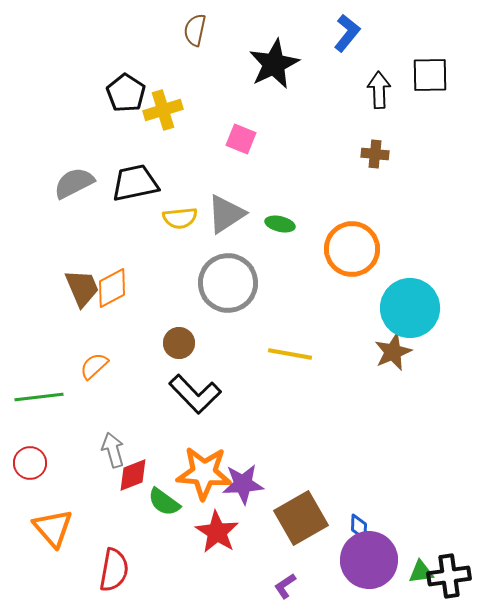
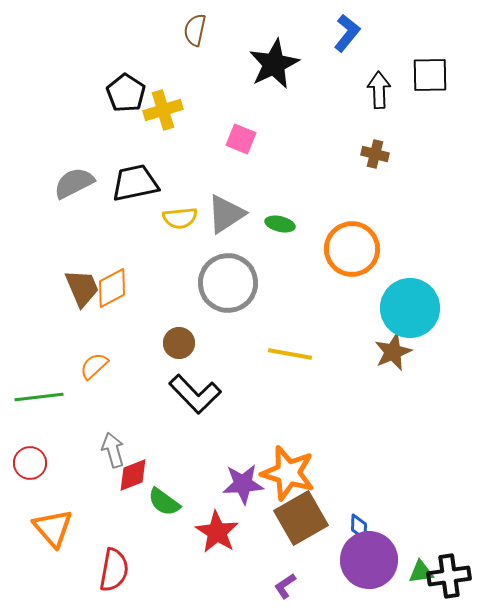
brown cross: rotated 8 degrees clockwise
orange star: moved 84 px right; rotated 12 degrees clockwise
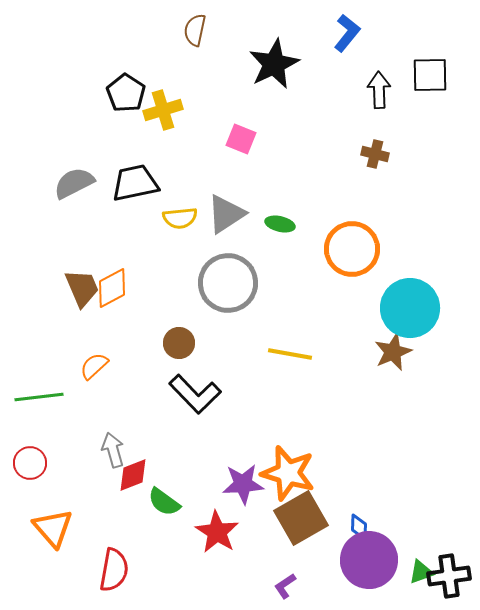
green triangle: rotated 12 degrees counterclockwise
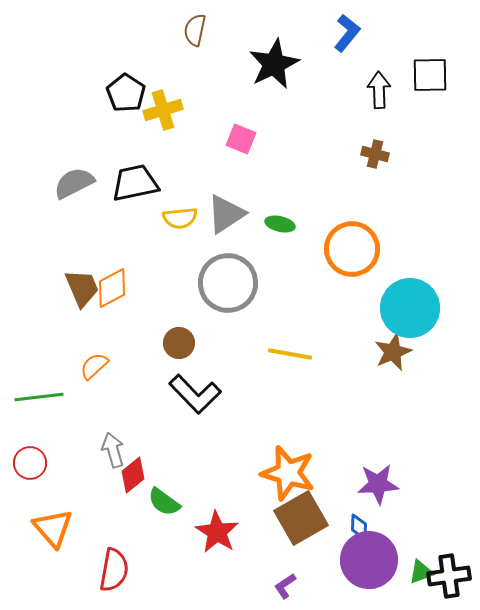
red diamond: rotated 18 degrees counterclockwise
purple star: moved 135 px right
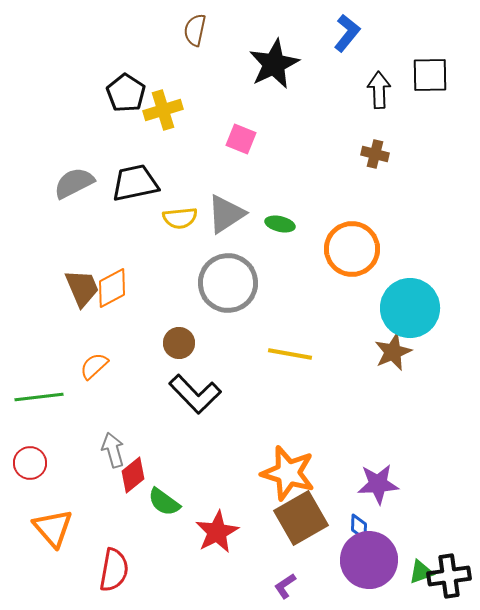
red star: rotated 12 degrees clockwise
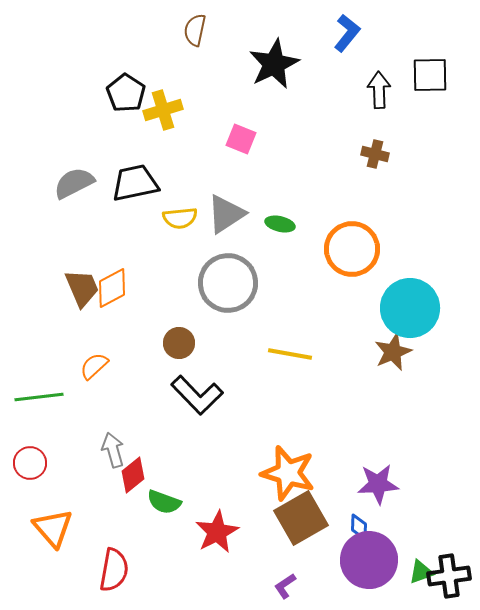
black L-shape: moved 2 px right, 1 px down
green semicircle: rotated 16 degrees counterclockwise
